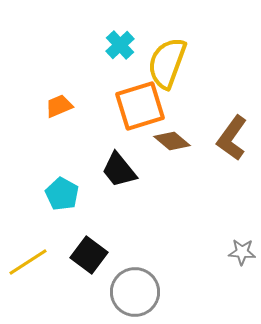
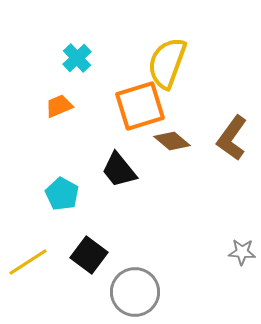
cyan cross: moved 43 px left, 13 px down
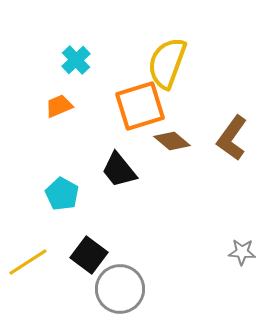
cyan cross: moved 1 px left, 2 px down
gray circle: moved 15 px left, 3 px up
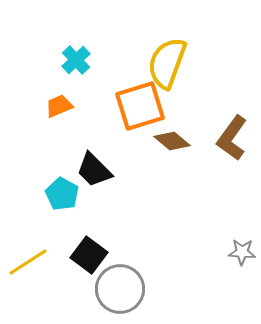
black trapezoid: moved 25 px left; rotated 6 degrees counterclockwise
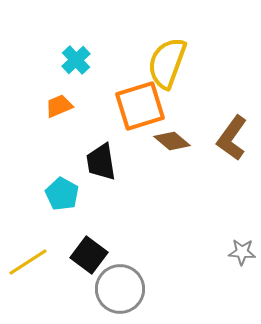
black trapezoid: moved 7 px right, 8 px up; rotated 36 degrees clockwise
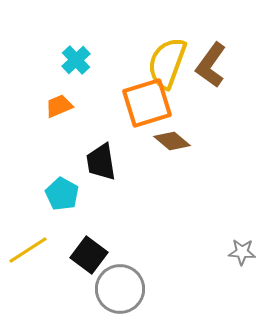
orange square: moved 7 px right, 3 px up
brown L-shape: moved 21 px left, 73 px up
yellow line: moved 12 px up
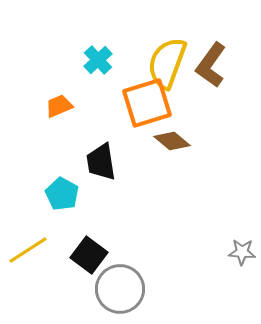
cyan cross: moved 22 px right
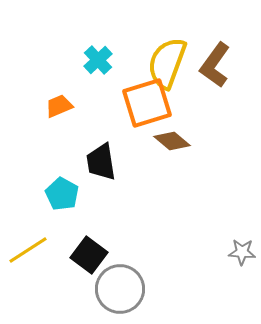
brown L-shape: moved 4 px right
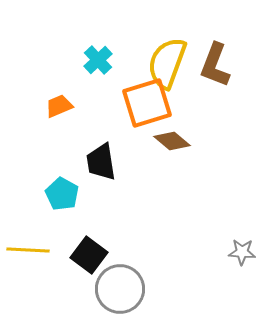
brown L-shape: rotated 15 degrees counterclockwise
yellow line: rotated 36 degrees clockwise
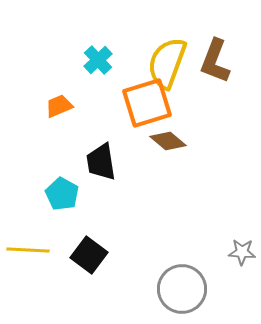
brown L-shape: moved 4 px up
brown diamond: moved 4 px left
gray circle: moved 62 px right
